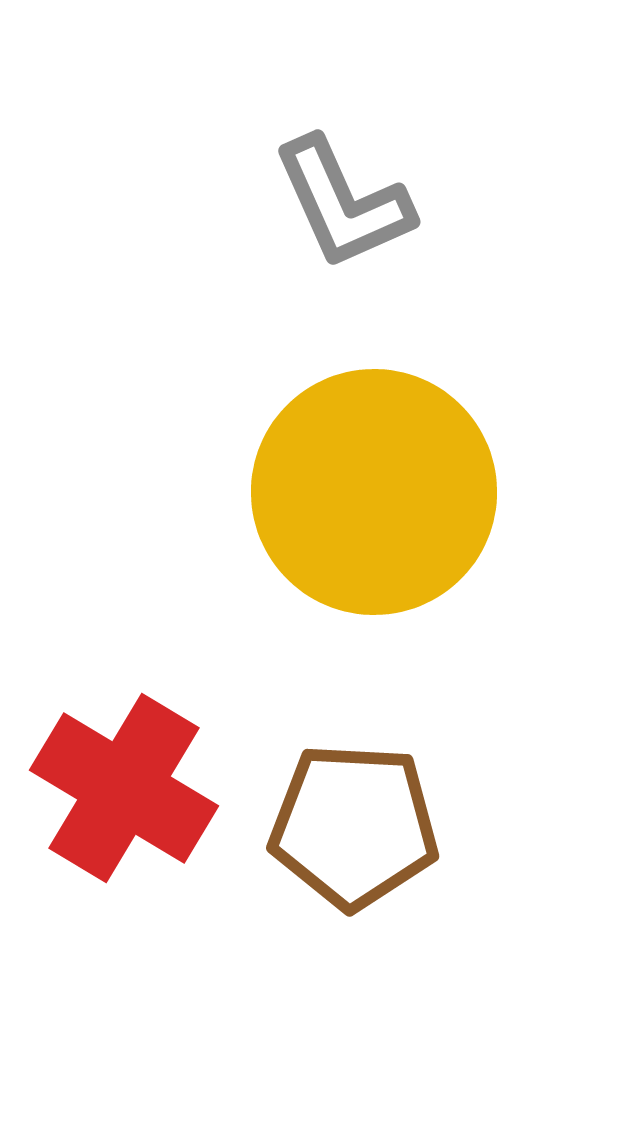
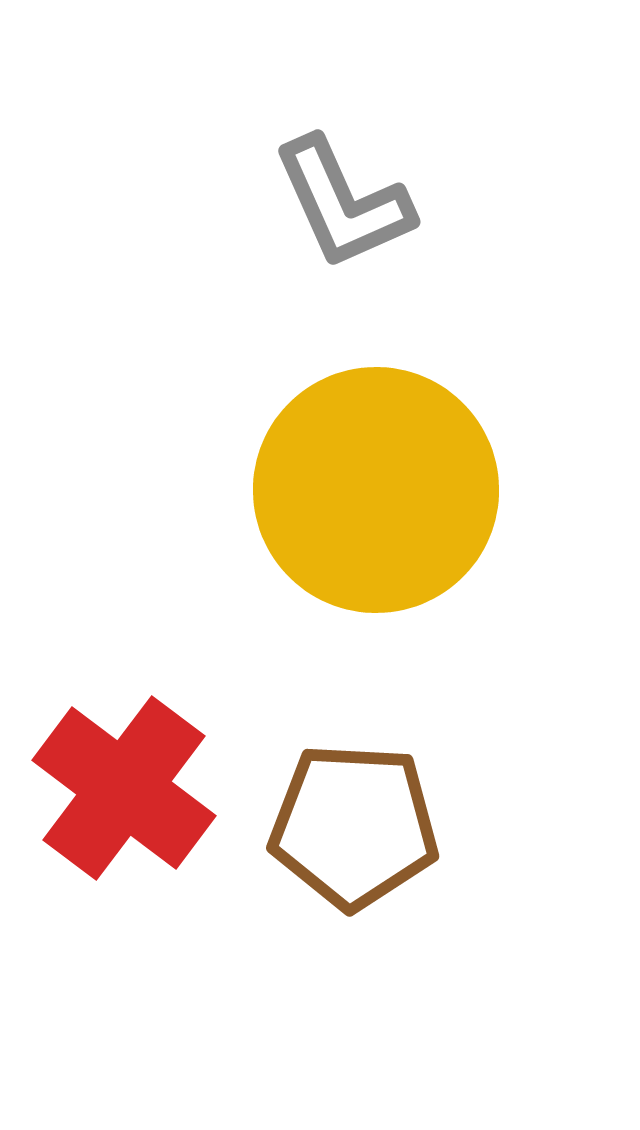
yellow circle: moved 2 px right, 2 px up
red cross: rotated 6 degrees clockwise
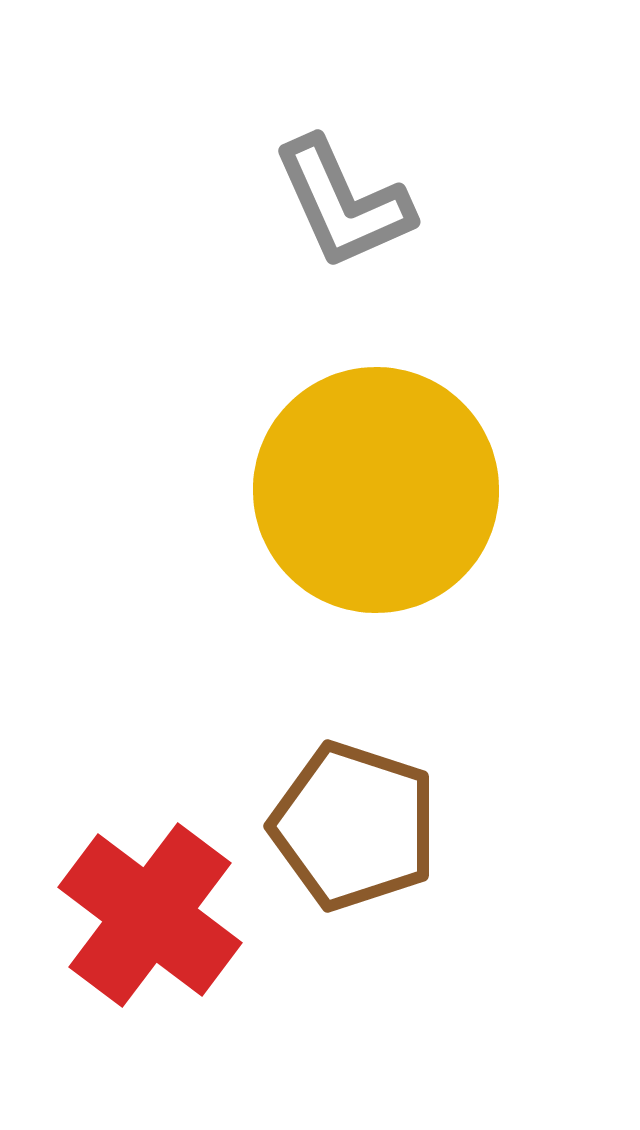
red cross: moved 26 px right, 127 px down
brown pentagon: rotated 15 degrees clockwise
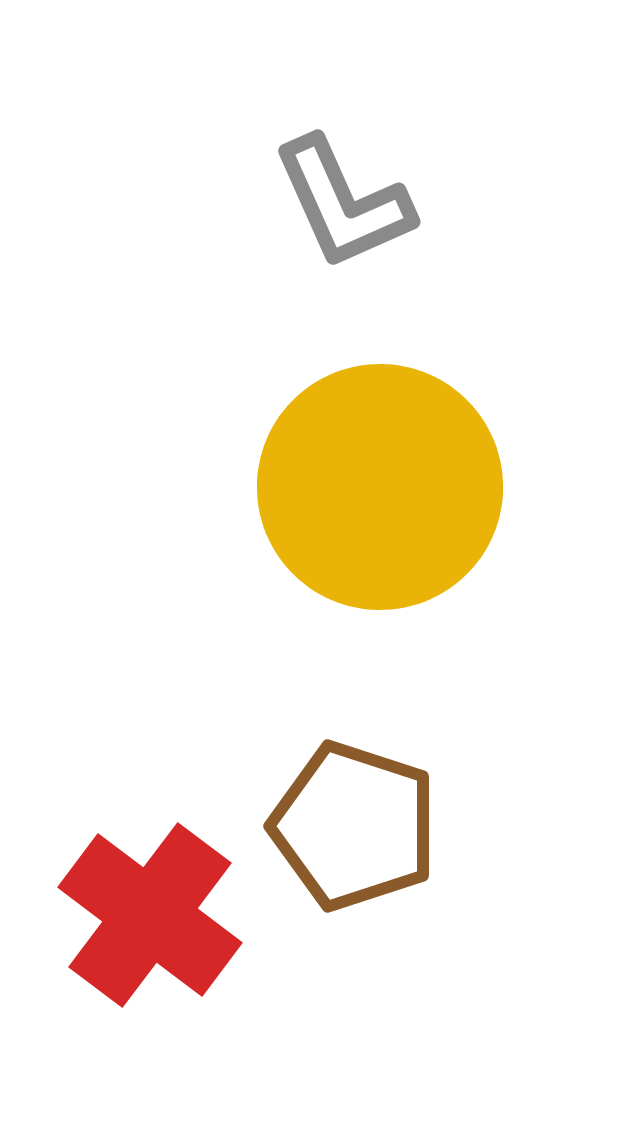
yellow circle: moved 4 px right, 3 px up
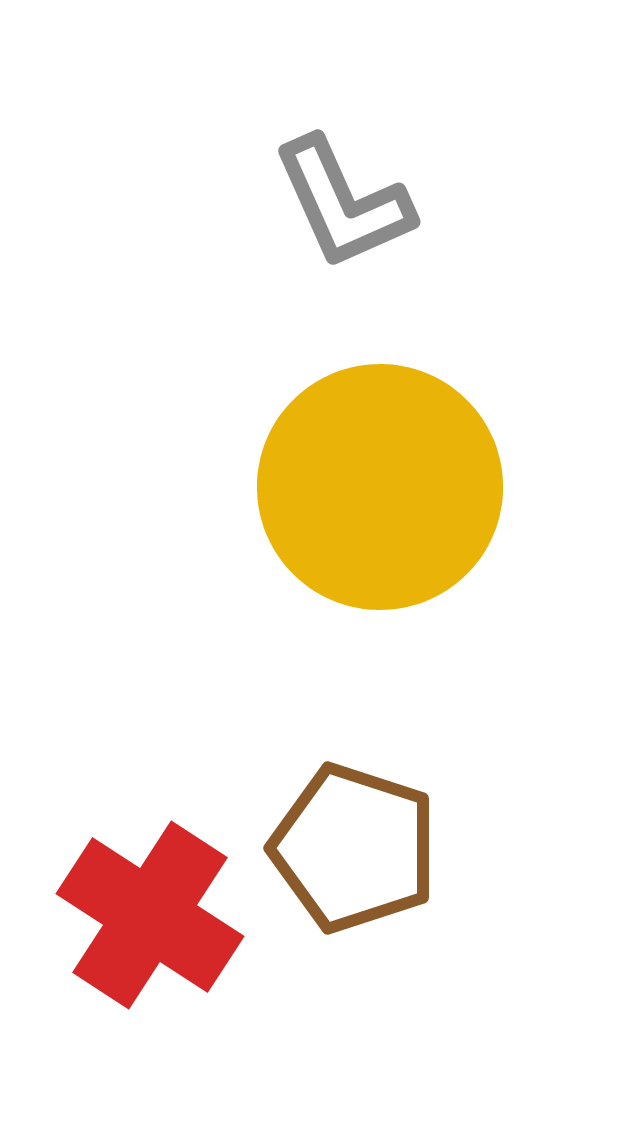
brown pentagon: moved 22 px down
red cross: rotated 4 degrees counterclockwise
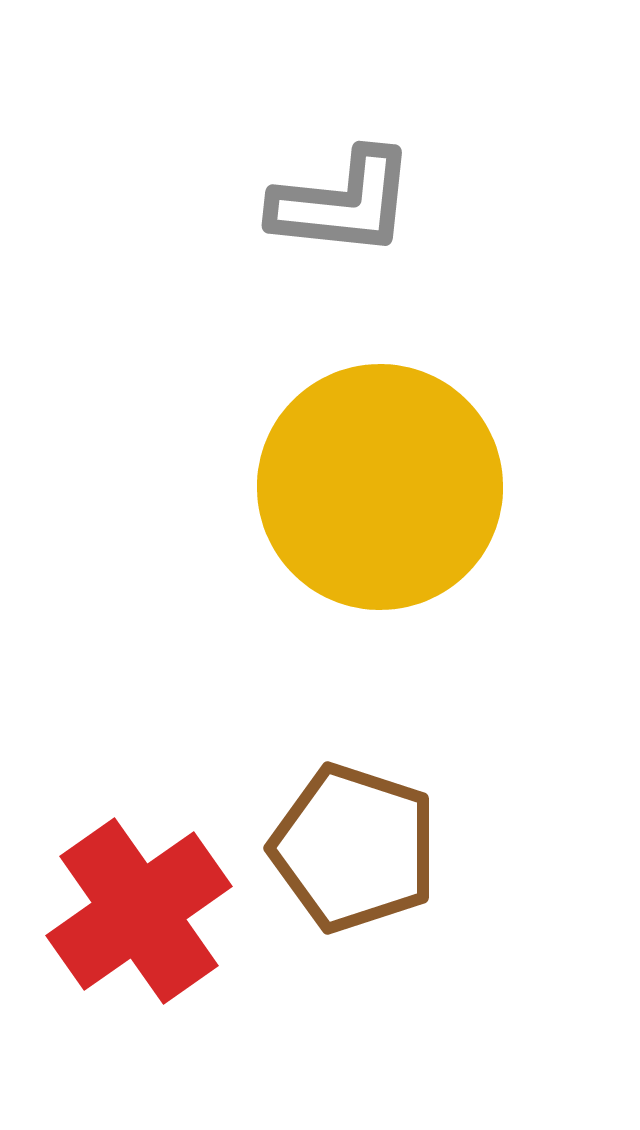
gray L-shape: rotated 60 degrees counterclockwise
red cross: moved 11 px left, 4 px up; rotated 22 degrees clockwise
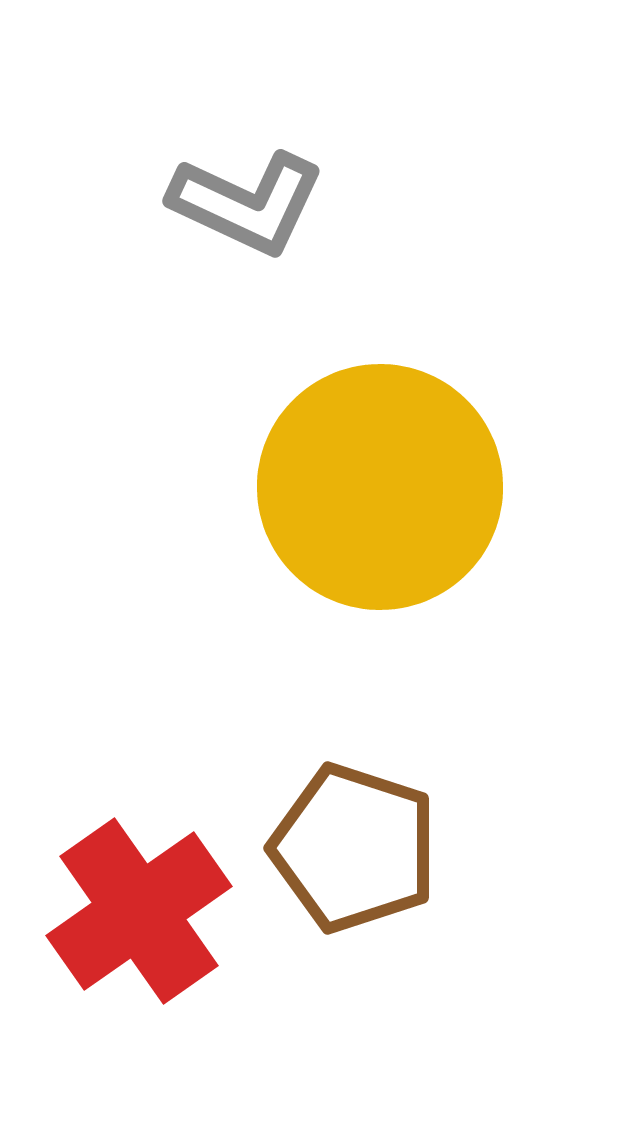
gray L-shape: moved 96 px left; rotated 19 degrees clockwise
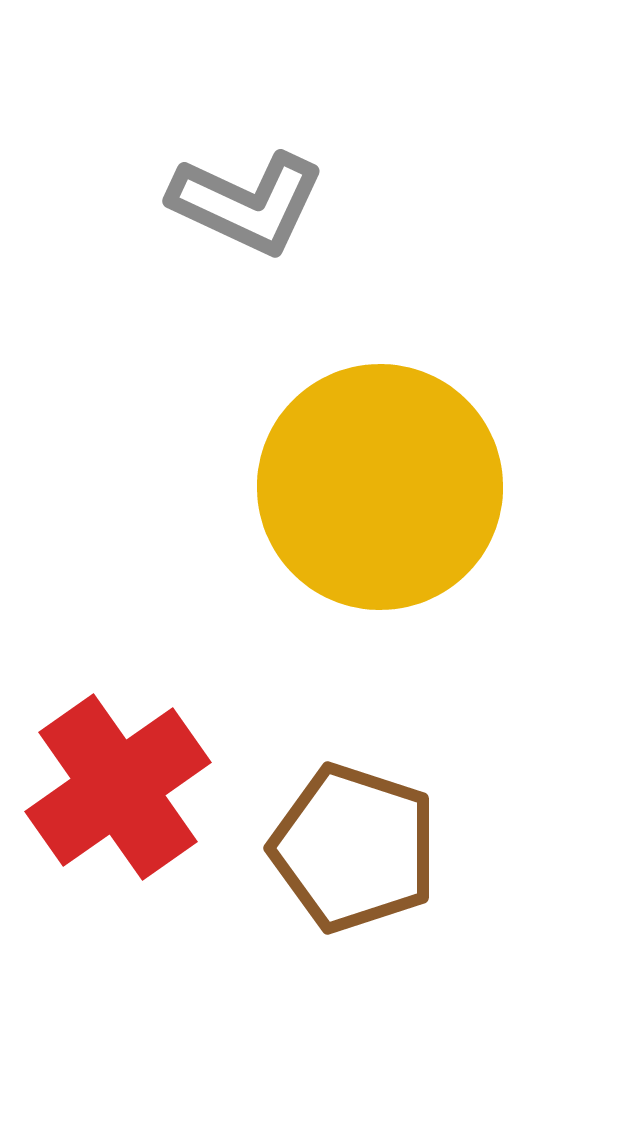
red cross: moved 21 px left, 124 px up
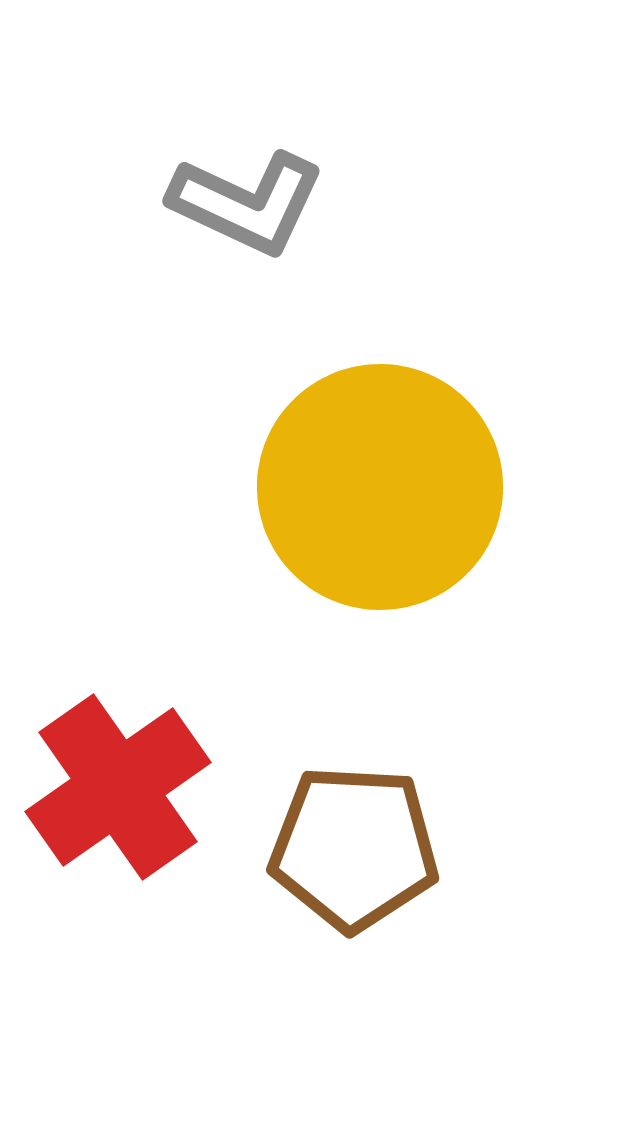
brown pentagon: rotated 15 degrees counterclockwise
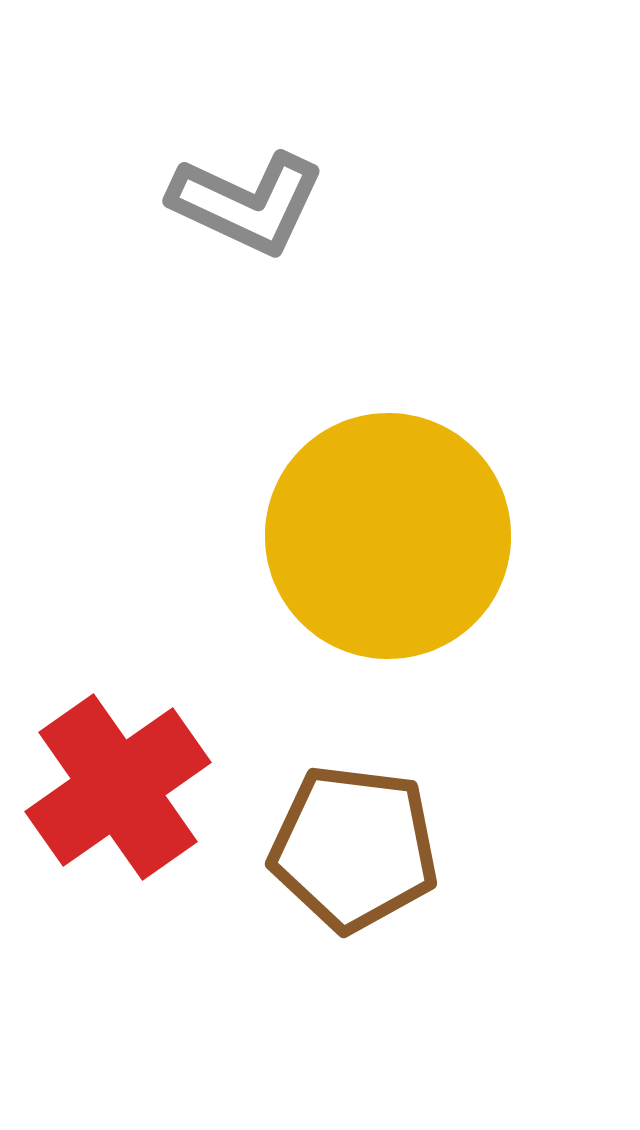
yellow circle: moved 8 px right, 49 px down
brown pentagon: rotated 4 degrees clockwise
